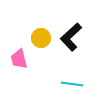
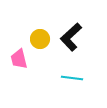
yellow circle: moved 1 px left, 1 px down
cyan line: moved 6 px up
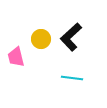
yellow circle: moved 1 px right
pink trapezoid: moved 3 px left, 2 px up
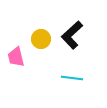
black L-shape: moved 1 px right, 2 px up
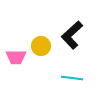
yellow circle: moved 7 px down
pink trapezoid: rotated 75 degrees counterclockwise
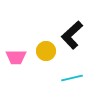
yellow circle: moved 5 px right, 5 px down
cyan line: rotated 20 degrees counterclockwise
